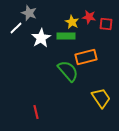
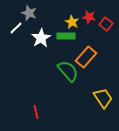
red square: rotated 32 degrees clockwise
orange rectangle: rotated 35 degrees counterclockwise
yellow trapezoid: moved 2 px right
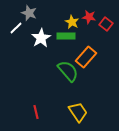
yellow trapezoid: moved 25 px left, 14 px down
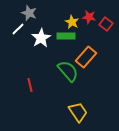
white line: moved 2 px right, 1 px down
red line: moved 6 px left, 27 px up
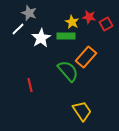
red square: rotated 24 degrees clockwise
yellow trapezoid: moved 4 px right, 1 px up
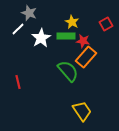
red star: moved 6 px left, 24 px down
red line: moved 12 px left, 3 px up
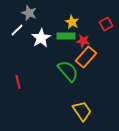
white line: moved 1 px left, 1 px down
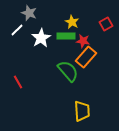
red line: rotated 16 degrees counterclockwise
yellow trapezoid: rotated 30 degrees clockwise
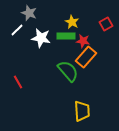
white star: rotated 30 degrees counterclockwise
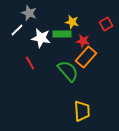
yellow star: rotated 16 degrees counterclockwise
green rectangle: moved 4 px left, 2 px up
red line: moved 12 px right, 19 px up
